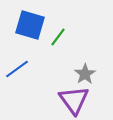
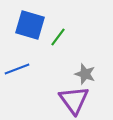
blue line: rotated 15 degrees clockwise
gray star: rotated 20 degrees counterclockwise
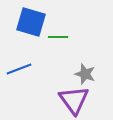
blue square: moved 1 px right, 3 px up
green line: rotated 54 degrees clockwise
blue line: moved 2 px right
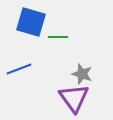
gray star: moved 3 px left
purple triangle: moved 2 px up
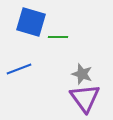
purple triangle: moved 11 px right
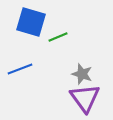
green line: rotated 24 degrees counterclockwise
blue line: moved 1 px right
